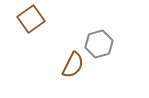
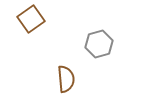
brown semicircle: moved 7 px left, 14 px down; rotated 32 degrees counterclockwise
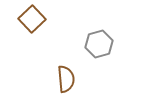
brown square: moved 1 px right; rotated 8 degrees counterclockwise
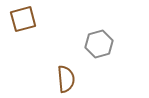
brown square: moved 9 px left; rotated 28 degrees clockwise
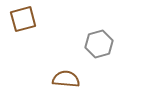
brown semicircle: rotated 80 degrees counterclockwise
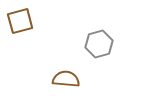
brown square: moved 3 px left, 2 px down
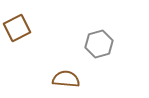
brown square: moved 3 px left, 7 px down; rotated 12 degrees counterclockwise
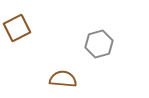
brown semicircle: moved 3 px left
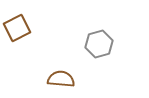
brown semicircle: moved 2 px left
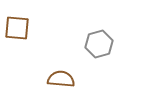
brown square: rotated 32 degrees clockwise
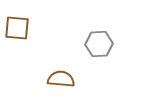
gray hexagon: rotated 12 degrees clockwise
